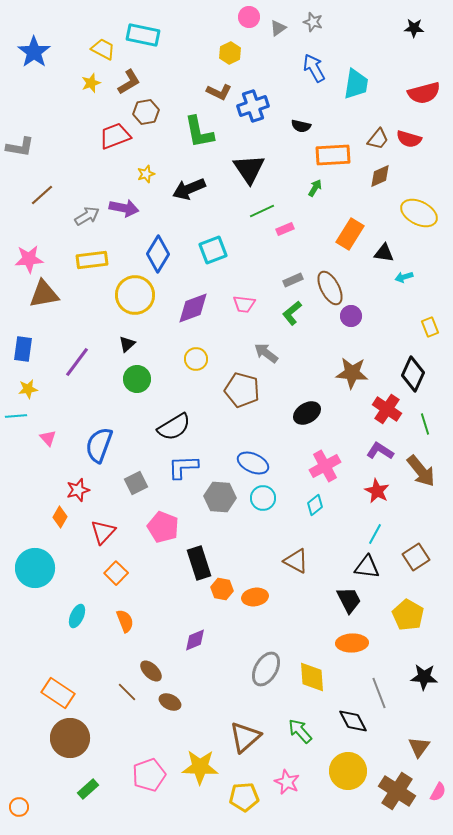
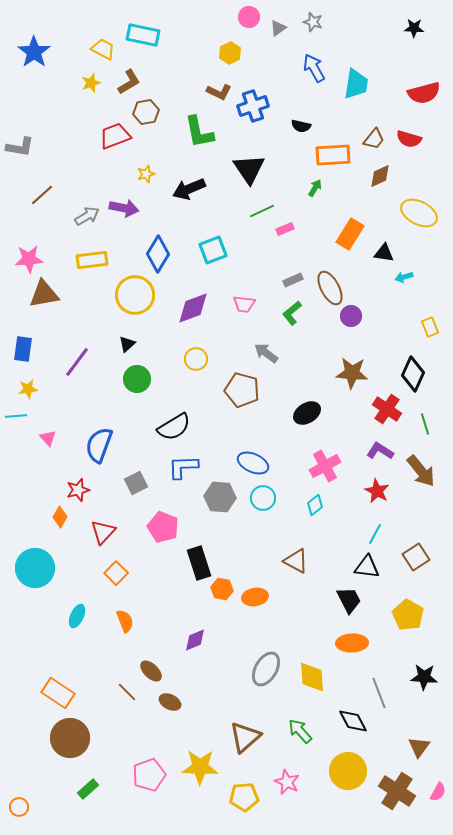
brown trapezoid at (378, 139): moved 4 px left
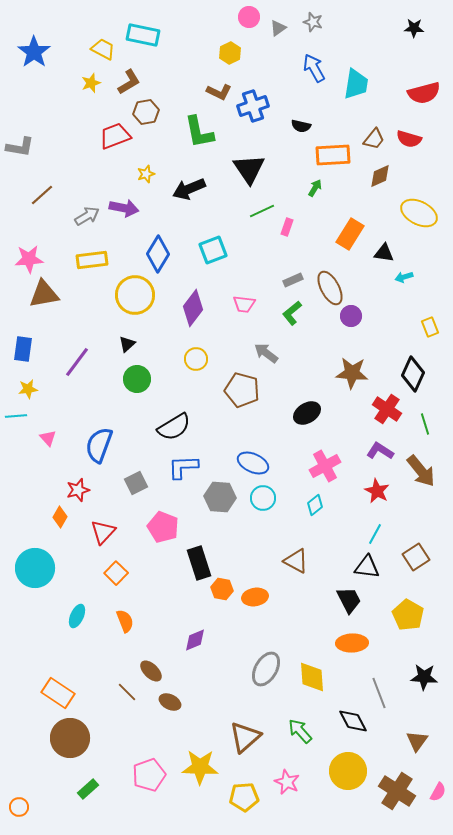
pink rectangle at (285, 229): moved 2 px right, 2 px up; rotated 48 degrees counterclockwise
purple diamond at (193, 308): rotated 33 degrees counterclockwise
brown triangle at (419, 747): moved 2 px left, 6 px up
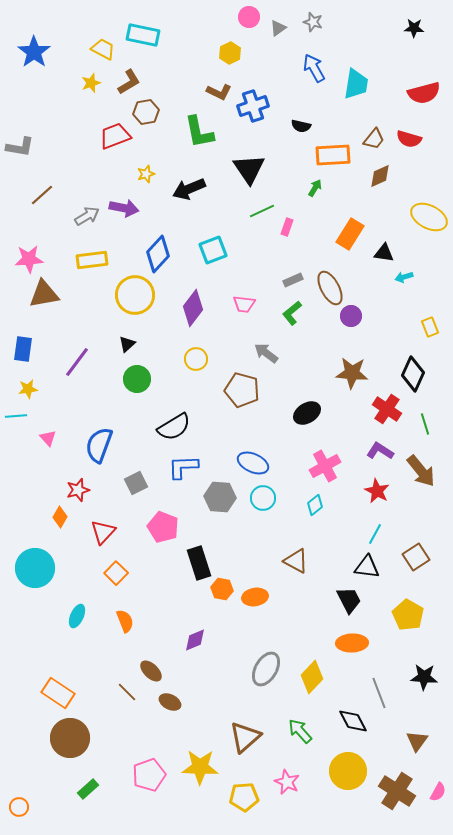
yellow ellipse at (419, 213): moved 10 px right, 4 px down
blue diamond at (158, 254): rotated 12 degrees clockwise
yellow diamond at (312, 677): rotated 48 degrees clockwise
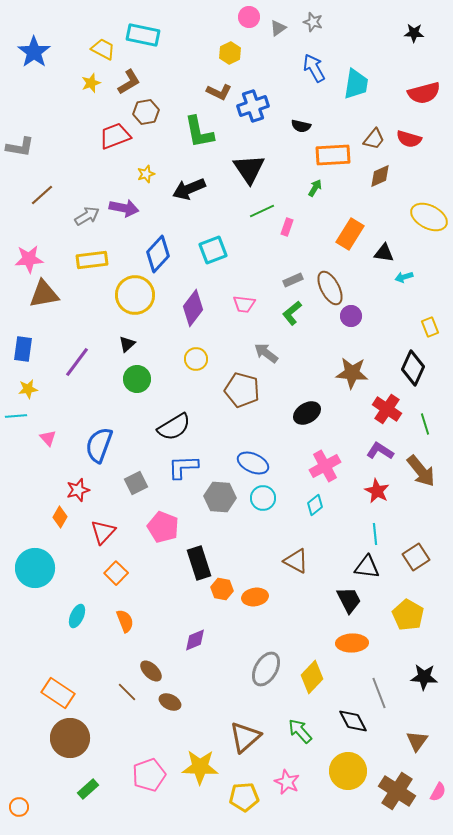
black star at (414, 28): moved 5 px down
black diamond at (413, 374): moved 6 px up
cyan line at (375, 534): rotated 35 degrees counterclockwise
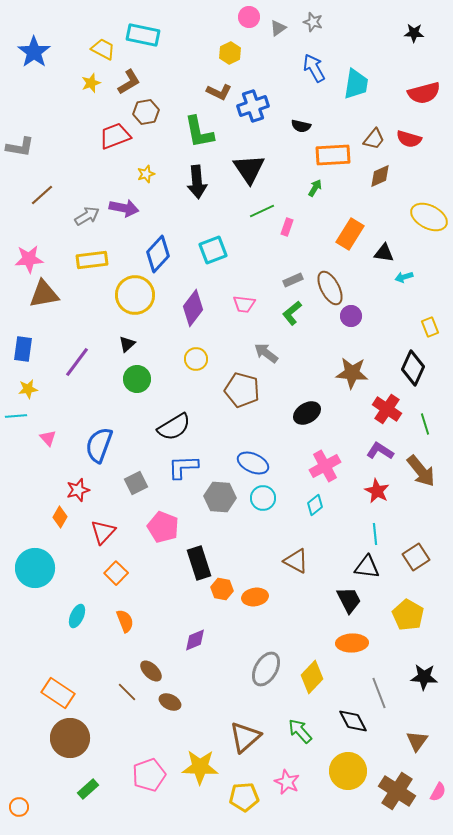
black arrow at (189, 189): moved 8 px right, 7 px up; rotated 72 degrees counterclockwise
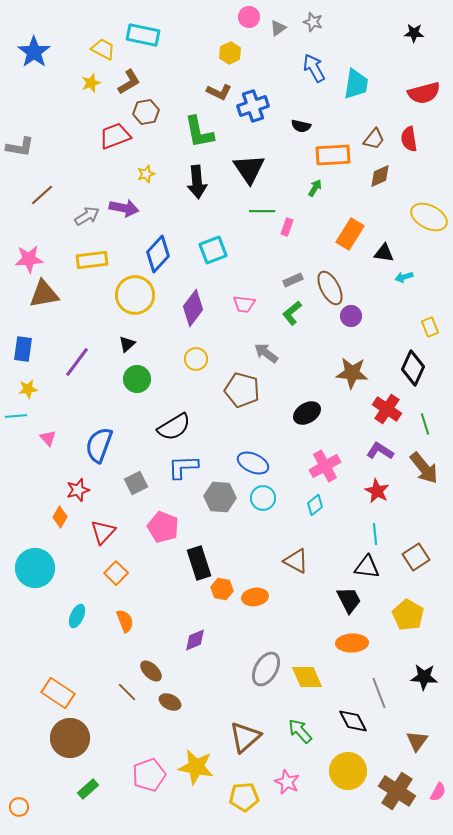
red semicircle at (409, 139): rotated 65 degrees clockwise
green line at (262, 211): rotated 25 degrees clockwise
brown arrow at (421, 471): moved 3 px right, 3 px up
yellow diamond at (312, 677): moved 5 px left; rotated 68 degrees counterclockwise
yellow star at (200, 767): moved 4 px left; rotated 9 degrees clockwise
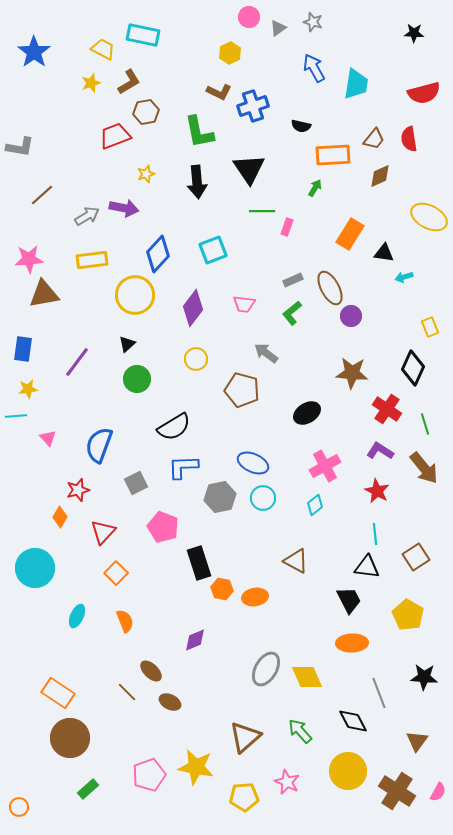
gray hexagon at (220, 497): rotated 16 degrees counterclockwise
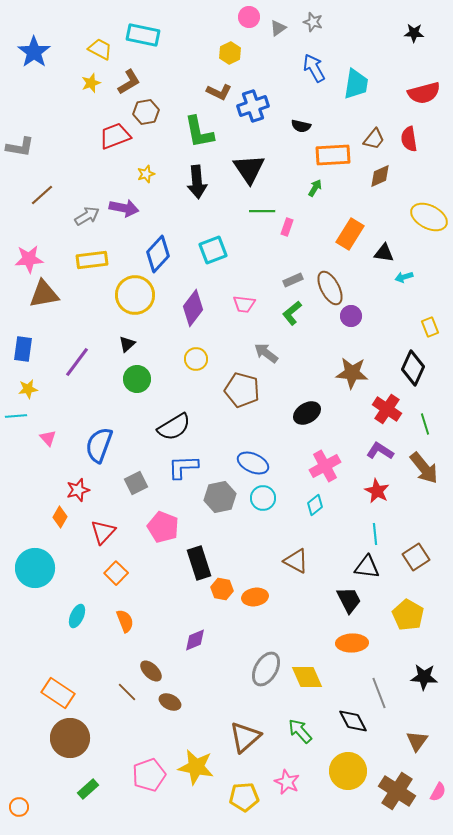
yellow trapezoid at (103, 49): moved 3 px left
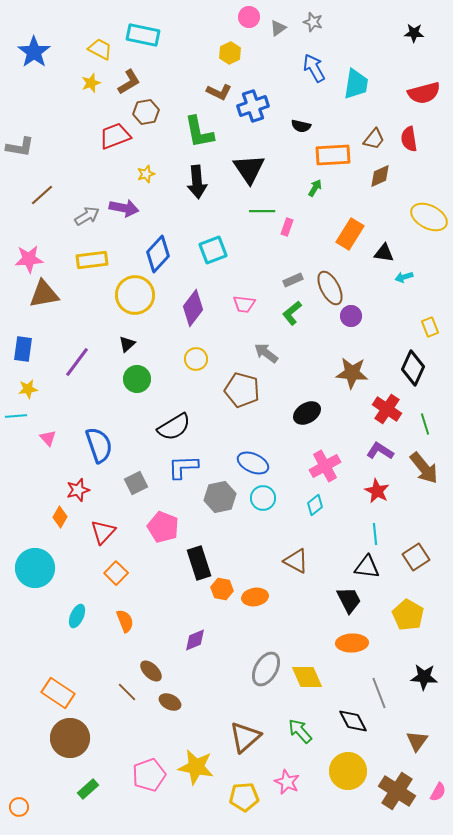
blue semicircle at (99, 445): rotated 141 degrees clockwise
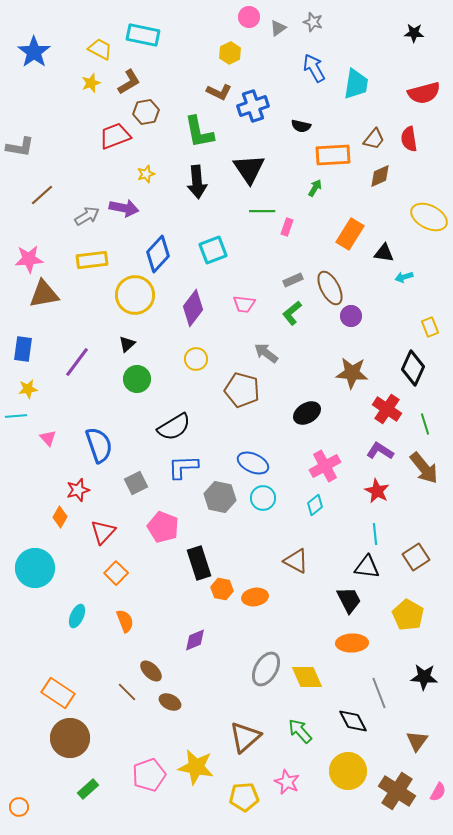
gray hexagon at (220, 497): rotated 24 degrees clockwise
